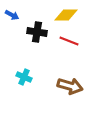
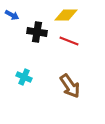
brown arrow: rotated 40 degrees clockwise
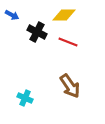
yellow diamond: moved 2 px left
black cross: rotated 18 degrees clockwise
red line: moved 1 px left, 1 px down
cyan cross: moved 1 px right, 21 px down
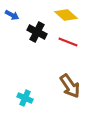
yellow diamond: moved 2 px right; rotated 40 degrees clockwise
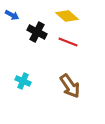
yellow diamond: moved 1 px right, 1 px down
cyan cross: moved 2 px left, 17 px up
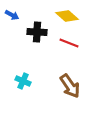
black cross: rotated 24 degrees counterclockwise
red line: moved 1 px right, 1 px down
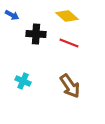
black cross: moved 1 px left, 2 px down
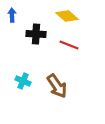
blue arrow: rotated 120 degrees counterclockwise
red line: moved 2 px down
brown arrow: moved 13 px left
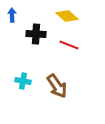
cyan cross: rotated 14 degrees counterclockwise
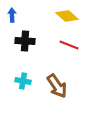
black cross: moved 11 px left, 7 px down
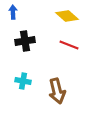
blue arrow: moved 1 px right, 3 px up
black cross: rotated 12 degrees counterclockwise
brown arrow: moved 5 px down; rotated 20 degrees clockwise
